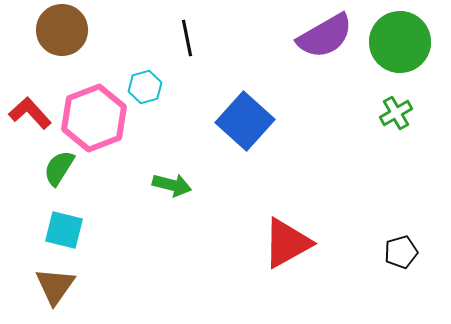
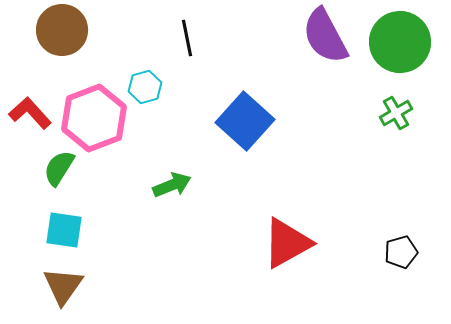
purple semicircle: rotated 92 degrees clockwise
green arrow: rotated 36 degrees counterclockwise
cyan square: rotated 6 degrees counterclockwise
brown triangle: moved 8 px right
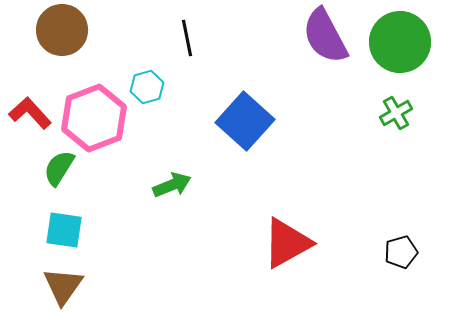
cyan hexagon: moved 2 px right
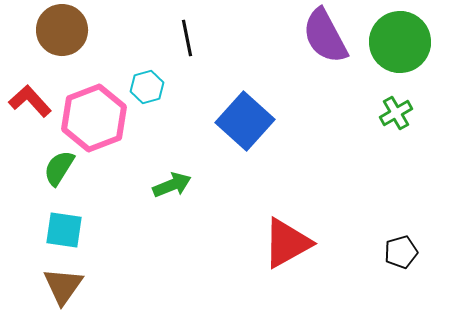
red L-shape: moved 12 px up
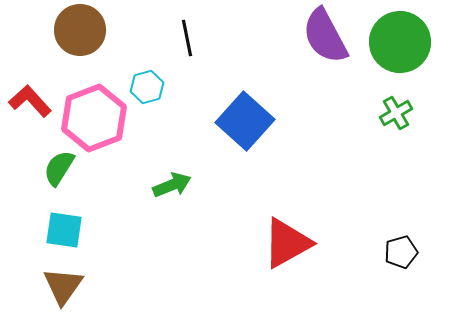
brown circle: moved 18 px right
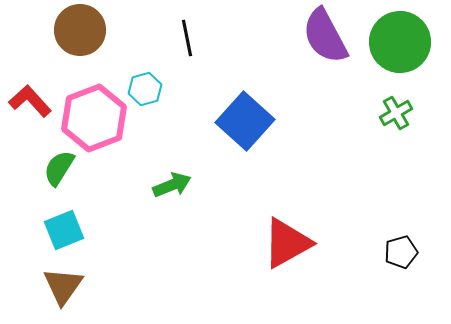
cyan hexagon: moved 2 px left, 2 px down
cyan square: rotated 30 degrees counterclockwise
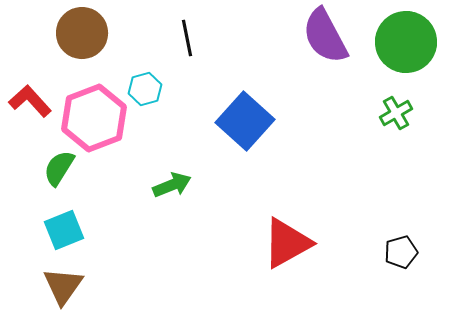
brown circle: moved 2 px right, 3 px down
green circle: moved 6 px right
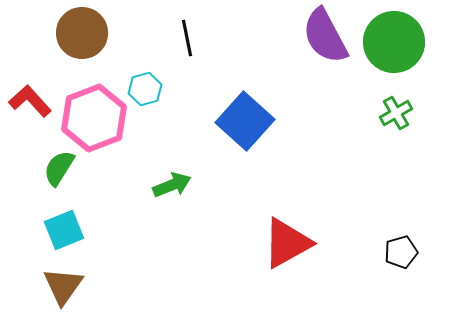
green circle: moved 12 px left
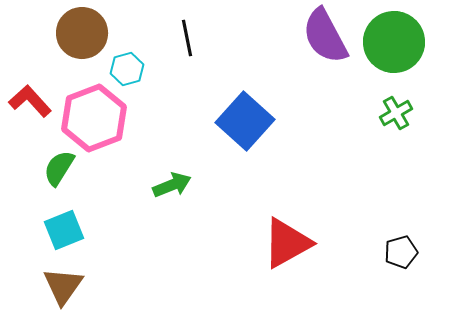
cyan hexagon: moved 18 px left, 20 px up
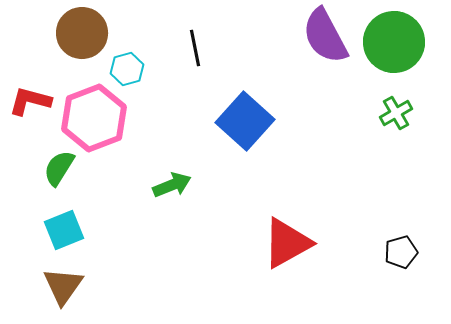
black line: moved 8 px right, 10 px down
red L-shape: rotated 33 degrees counterclockwise
